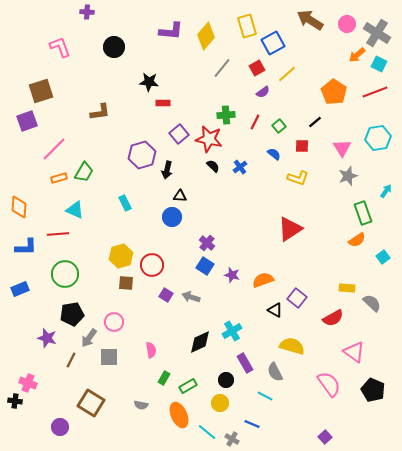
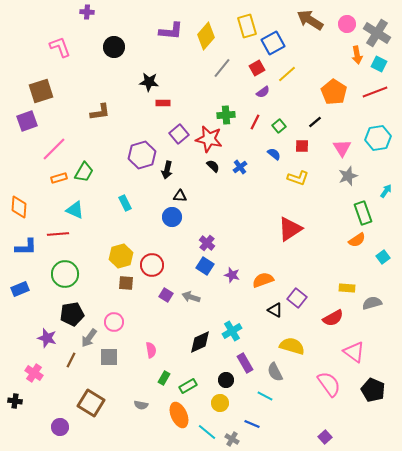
orange arrow at (357, 55): rotated 60 degrees counterclockwise
gray semicircle at (372, 303): rotated 60 degrees counterclockwise
pink cross at (28, 383): moved 6 px right, 10 px up; rotated 12 degrees clockwise
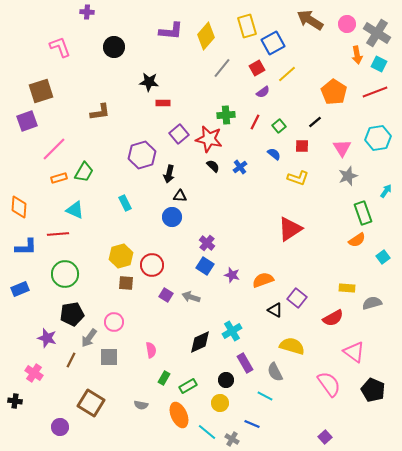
black arrow at (167, 170): moved 2 px right, 4 px down
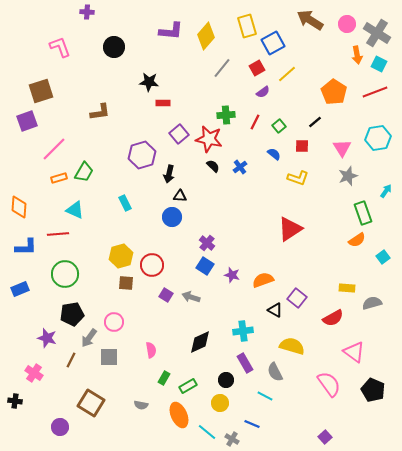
cyan cross at (232, 331): moved 11 px right; rotated 24 degrees clockwise
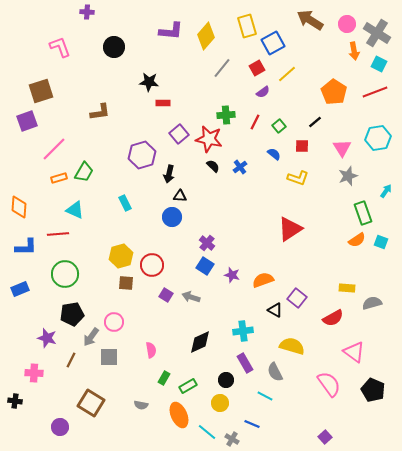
orange arrow at (357, 55): moved 3 px left, 4 px up
cyan square at (383, 257): moved 2 px left, 15 px up; rotated 32 degrees counterclockwise
gray arrow at (89, 338): moved 2 px right, 1 px up
pink cross at (34, 373): rotated 30 degrees counterclockwise
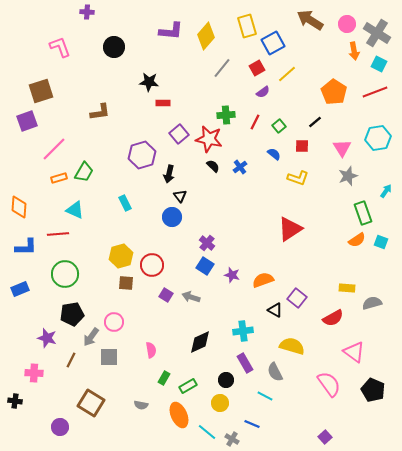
black triangle at (180, 196): rotated 48 degrees clockwise
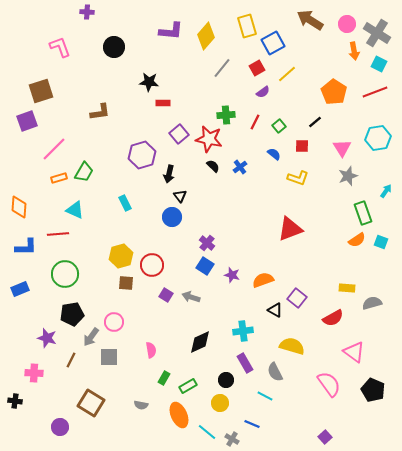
red triangle at (290, 229): rotated 12 degrees clockwise
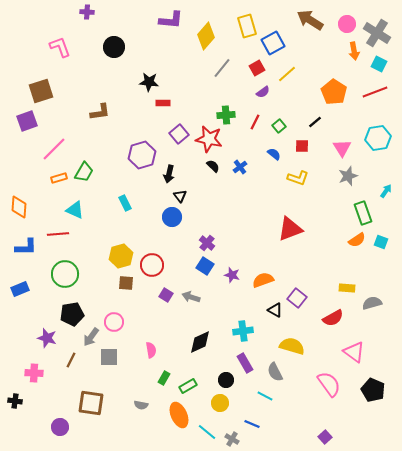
purple L-shape at (171, 31): moved 11 px up
brown square at (91, 403): rotated 24 degrees counterclockwise
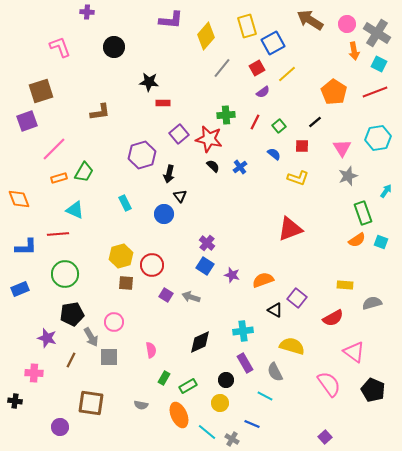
orange diamond at (19, 207): moved 8 px up; rotated 25 degrees counterclockwise
blue circle at (172, 217): moved 8 px left, 3 px up
yellow rectangle at (347, 288): moved 2 px left, 3 px up
gray arrow at (91, 337): rotated 66 degrees counterclockwise
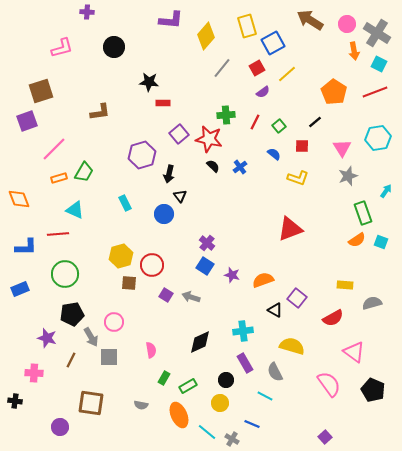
pink L-shape at (60, 47): moved 2 px right, 1 px down; rotated 95 degrees clockwise
brown square at (126, 283): moved 3 px right
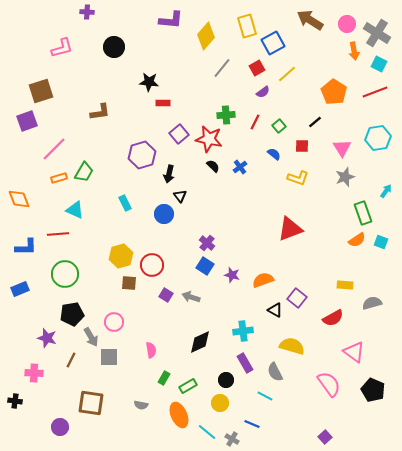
gray star at (348, 176): moved 3 px left, 1 px down
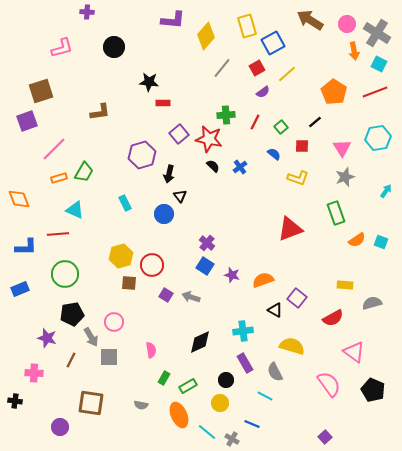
purple L-shape at (171, 20): moved 2 px right
green square at (279, 126): moved 2 px right, 1 px down
green rectangle at (363, 213): moved 27 px left
